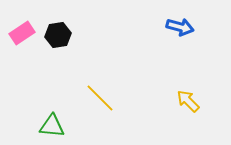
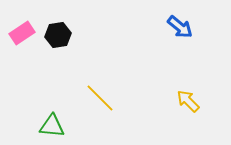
blue arrow: rotated 24 degrees clockwise
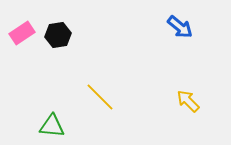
yellow line: moved 1 px up
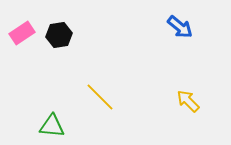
black hexagon: moved 1 px right
